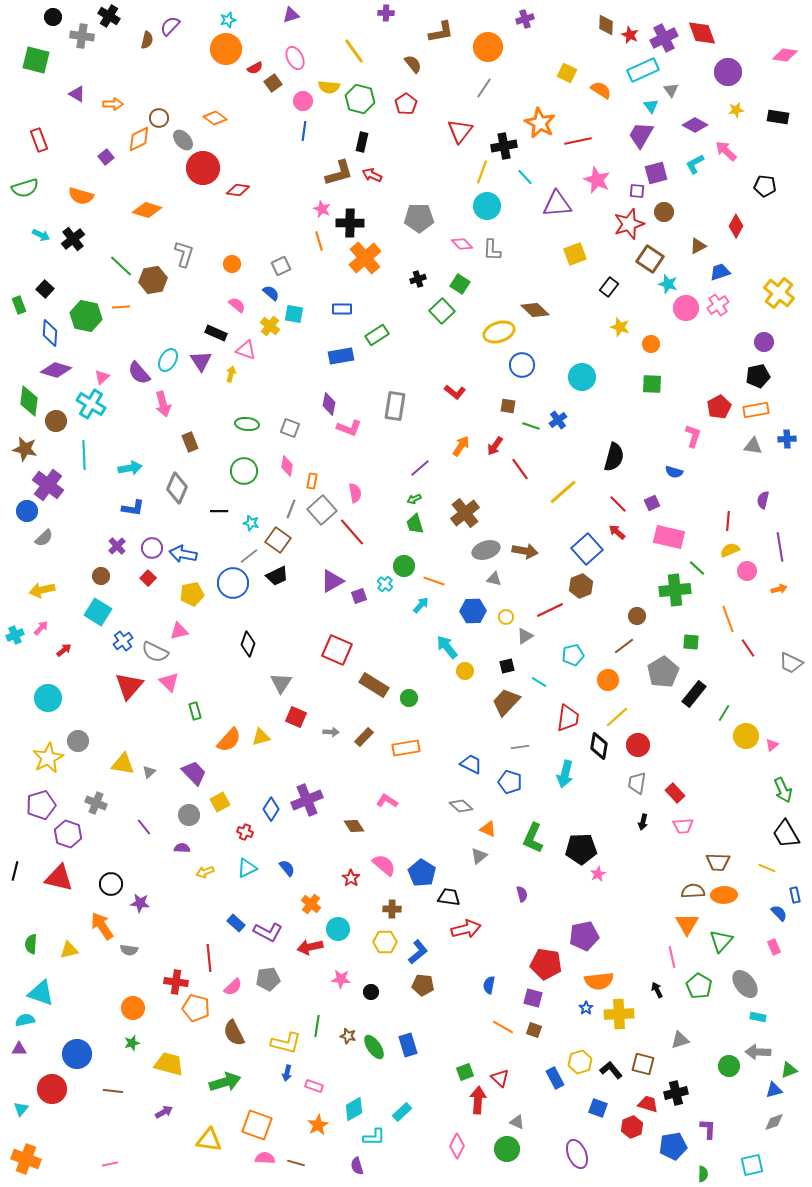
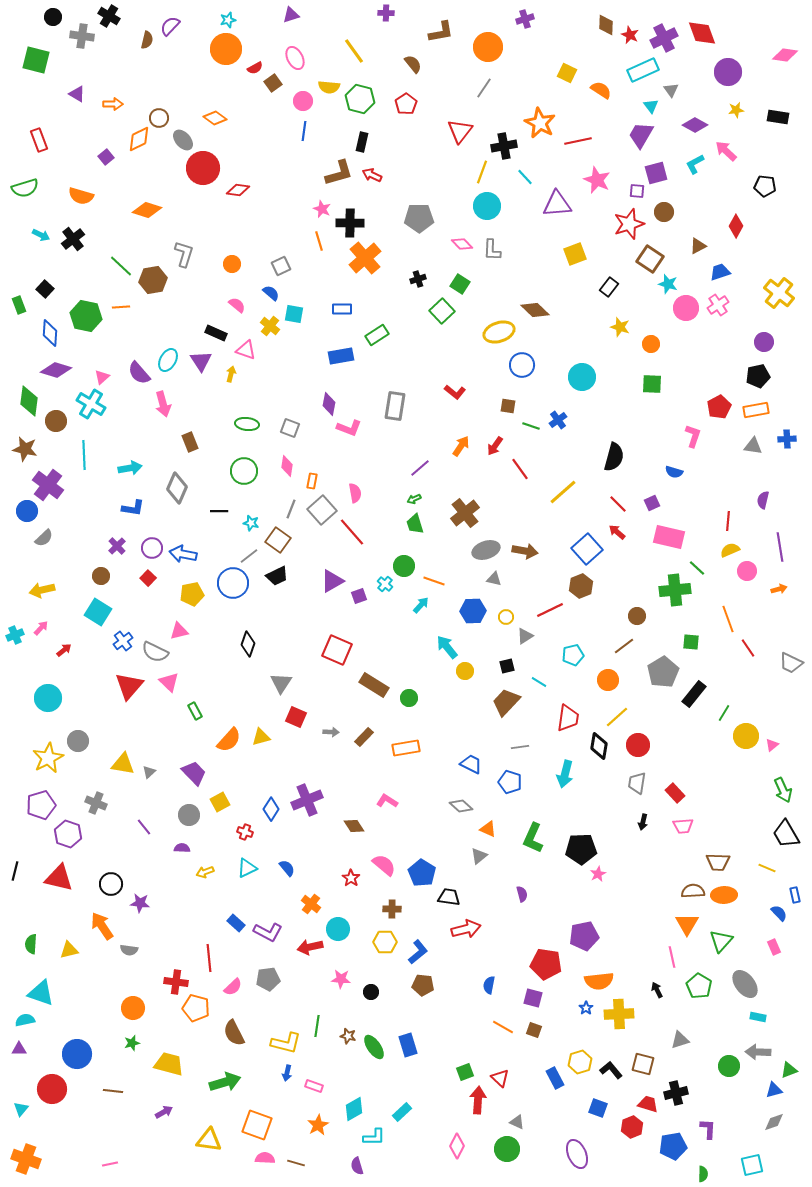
green rectangle at (195, 711): rotated 12 degrees counterclockwise
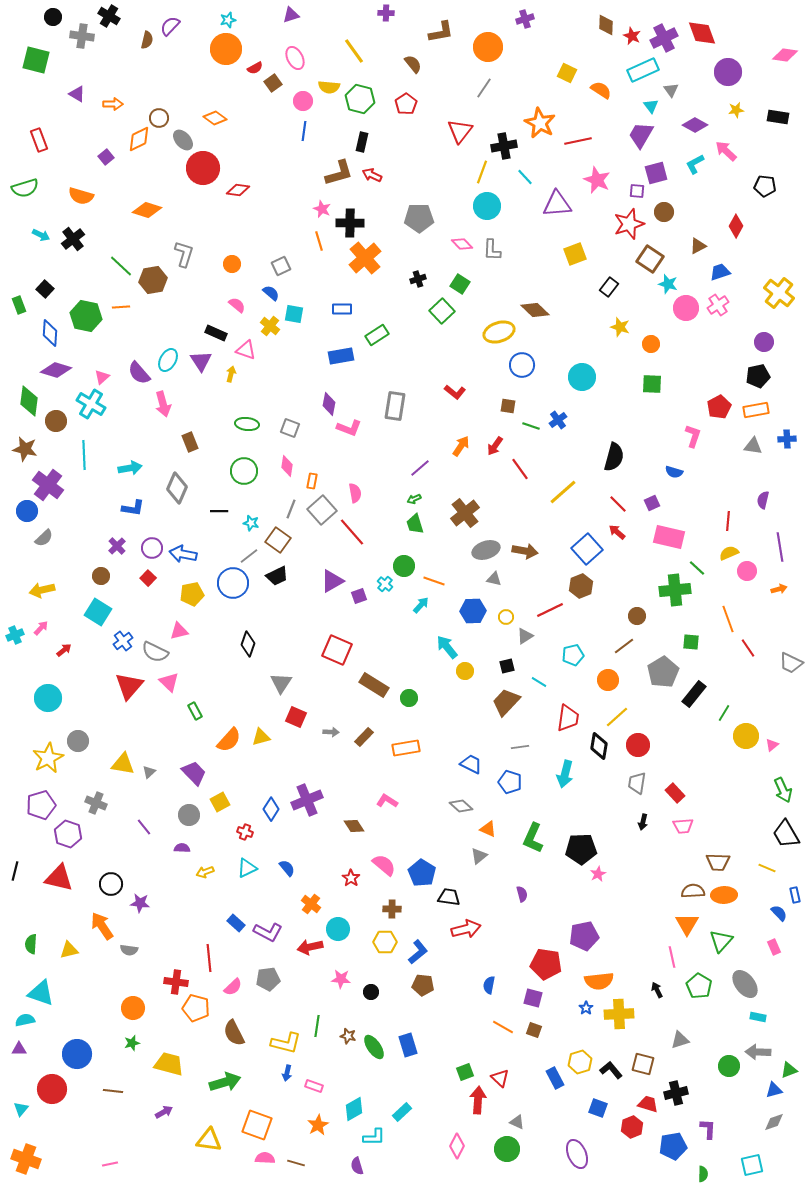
red star at (630, 35): moved 2 px right, 1 px down
yellow semicircle at (730, 550): moved 1 px left, 3 px down
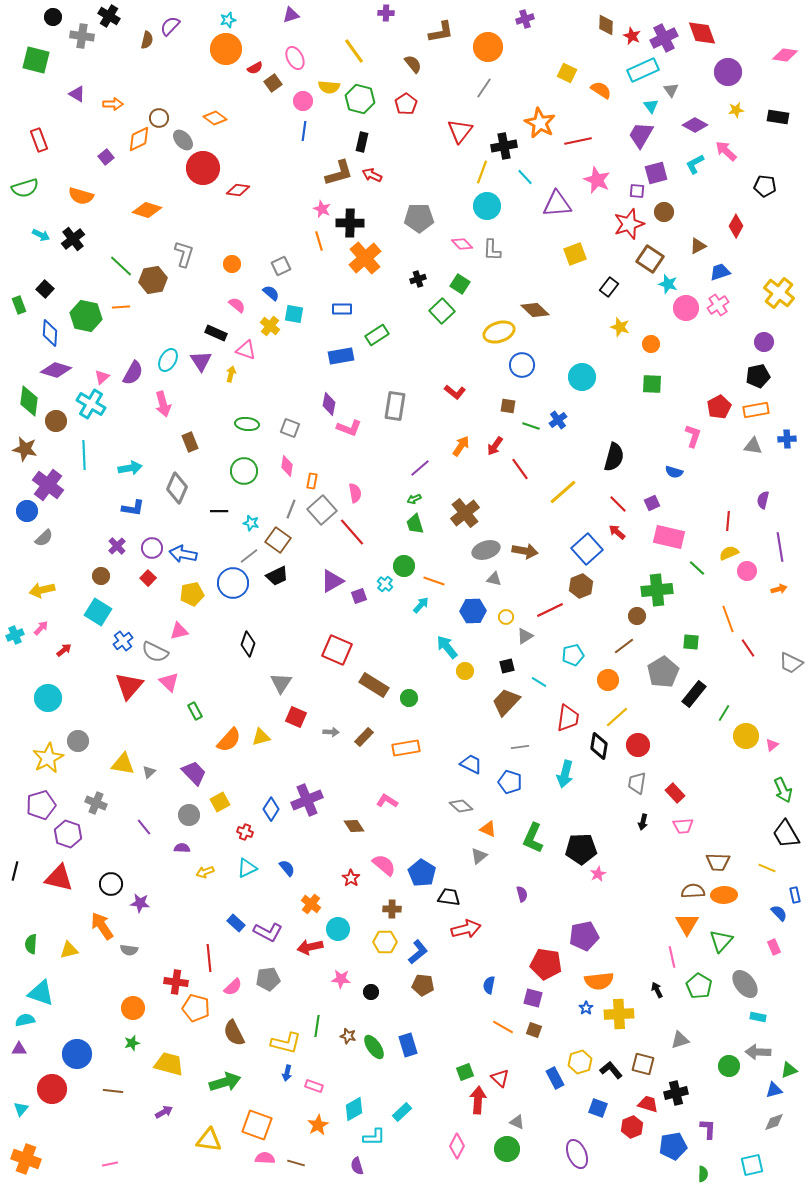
purple semicircle at (139, 373): moved 6 px left; rotated 110 degrees counterclockwise
green cross at (675, 590): moved 18 px left
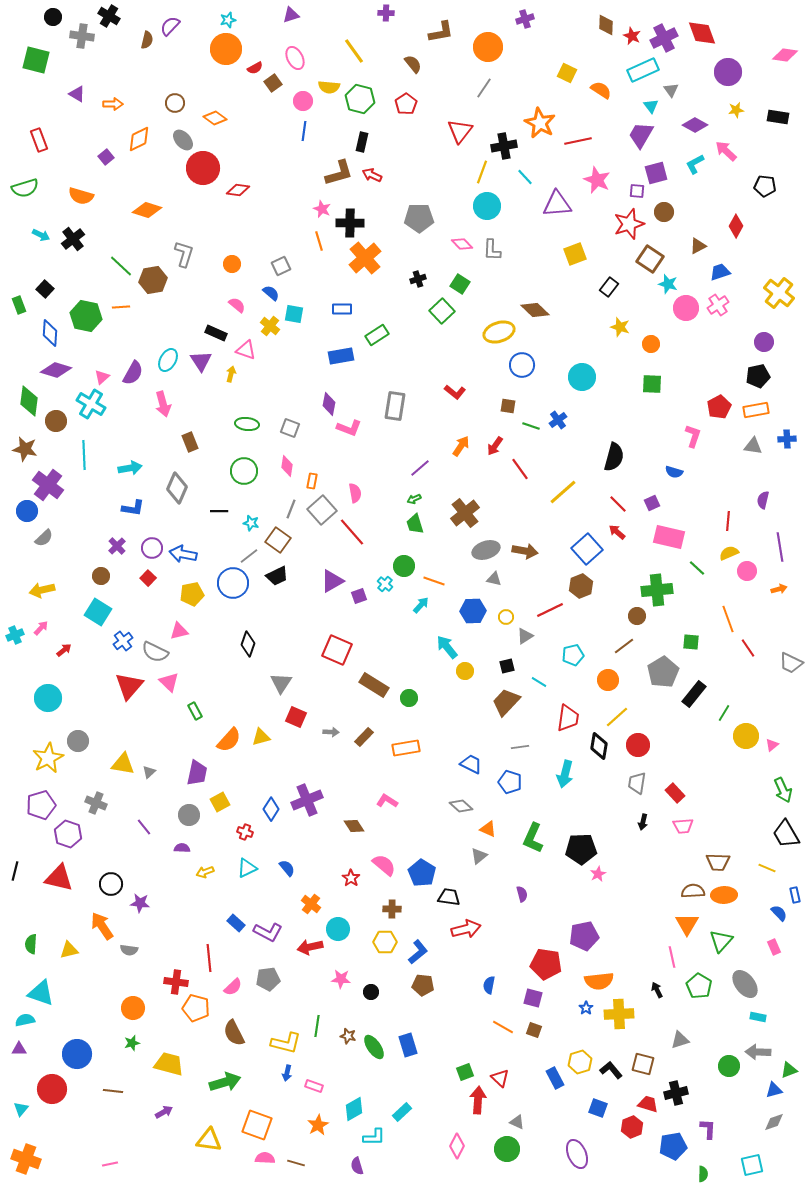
brown circle at (159, 118): moved 16 px right, 15 px up
purple trapezoid at (194, 773): moved 3 px right; rotated 56 degrees clockwise
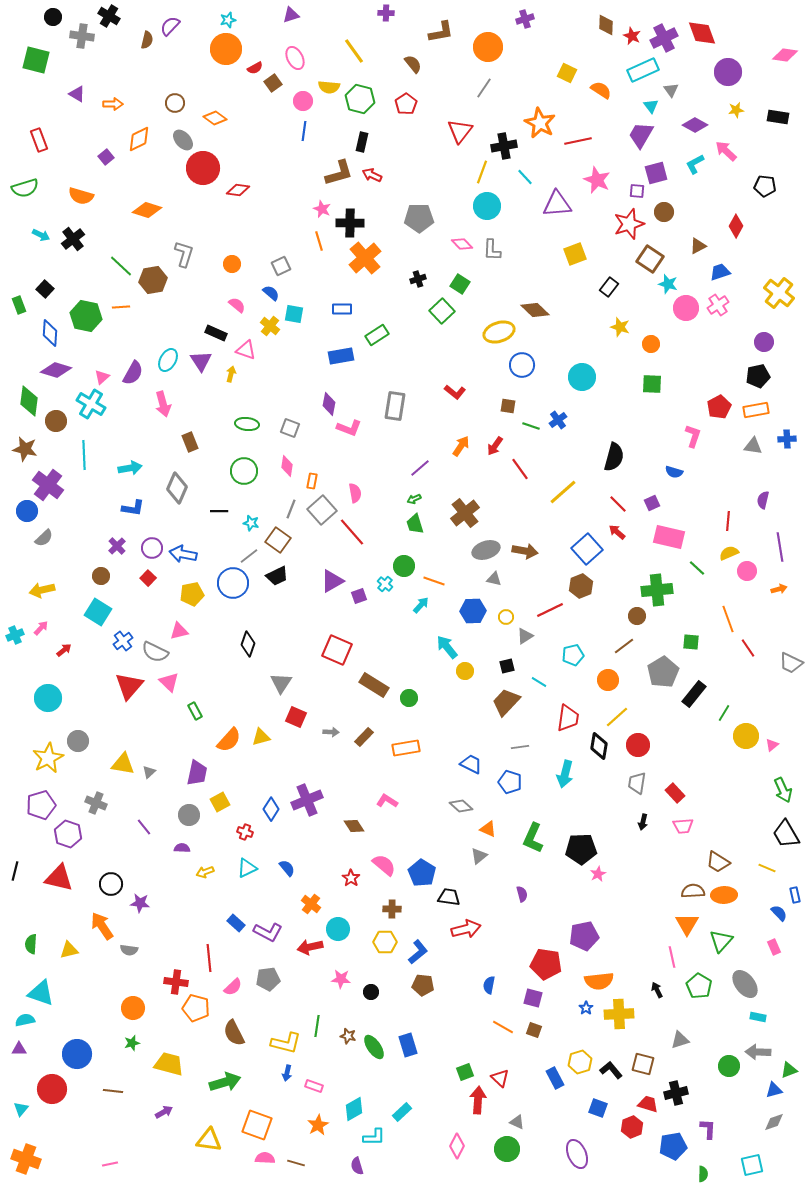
brown trapezoid at (718, 862): rotated 30 degrees clockwise
